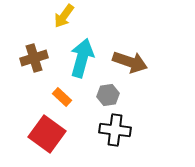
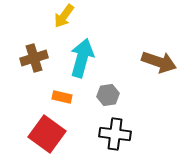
brown arrow: moved 29 px right
orange rectangle: rotated 30 degrees counterclockwise
black cross: moved 4 px down
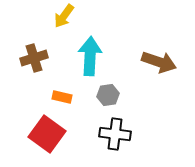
cyan arrow: moved 8 px right, 2 px up; rotated 12 degrees counterclockwise
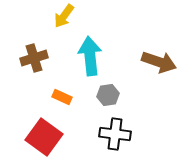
cyan arrow: rotated 9 degrees counterclockwise
orange rectangle: rotated 12 degrees clockwise
red square: moved 3 px left, 3 px down
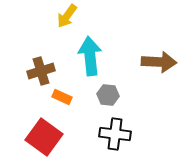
yellow arrow: moved 3 px right
brown cross: moved 7 px right, 13 px down
brown arrow: rotated 16 degrees counterclockwise
gray hexagon: rotated 15 degrees clockwise
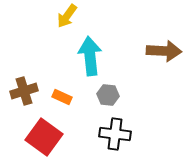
brown arrow: moved 5 px right, 11 px up
brown cross: moved 17 px left, 20 px down
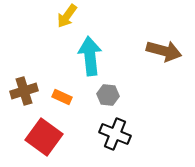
brown arrow: rotated 12 degrees clockwise
black cross: rotated 16 degrees clockwise
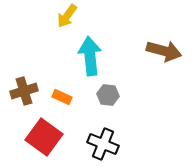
black cross: moved 12 px left, 10 px down
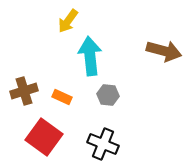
yellow arrow: moved 1 px right, 5 px down
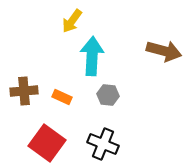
yellow arrow: moved 4 px right
cyan arrow: moved 2 px right; rotated 9 degrees clockwise
brown cross: rotated 12 degrees clockwise
red square: moved 3 px right, 6 px down
